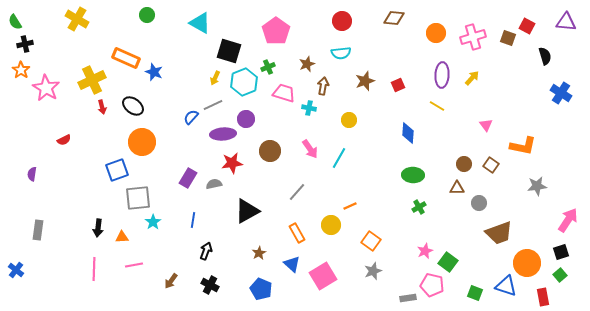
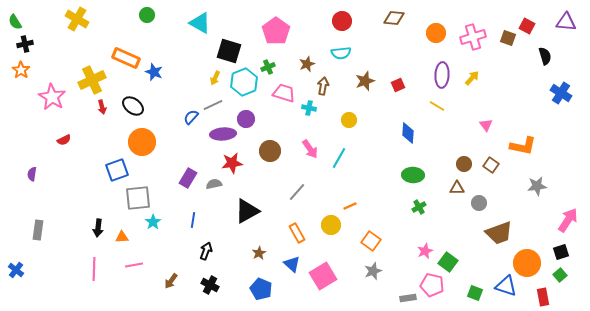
pink star at (46, 88): moved 6 px right, 9 px down
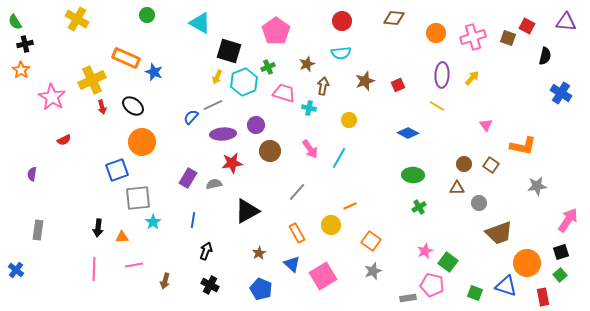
black semicircle at (545, 56): rotated 30 degrees clockwise
yellow arrow at (215, 78): moved 2 px right, 1 px up
purple circle at (246, 119): moved 10 px right, 6 px down
blue diamond at (408, 133): rotated 65 degrees counterclockwise
brown arrow at (171, 281): moved 6 px left; rotated 21 degrees counterclockwise
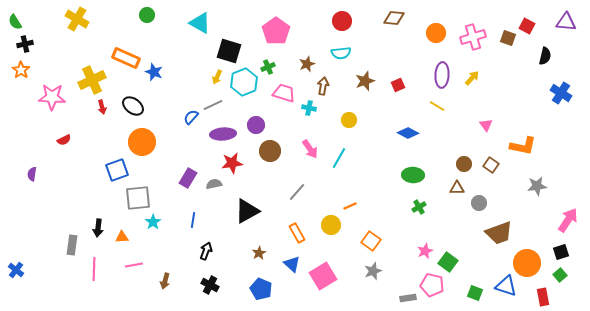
pink star at (52, 97): rotated 28 degrees counterclockwise
gray rectangle at (38, 230): moved 34 px right, 15 px down
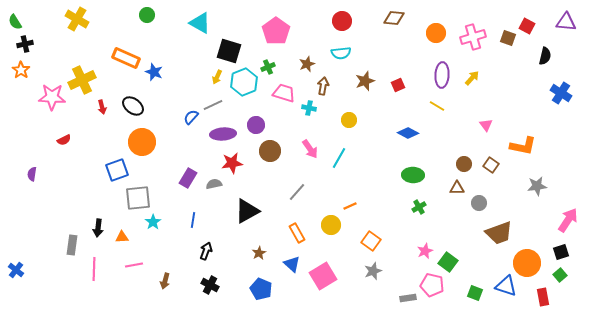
yellow cross at (92, 80): moved 10 px left
